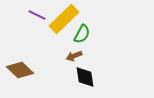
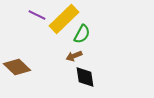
brown diamond: moved 3 px left, 3 px up
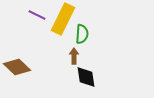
yellow rectangle: moved 1 px left; rotated 20 degrees counterclockwise
green semicircle: rotated 24 degrees counterclockwise
brown arrow: rotated 112 degrees clockwise
black diamond: moved 1 px right
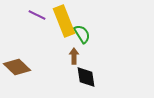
yellow rectangle: moved 1 px right, 2 px down; rotated 48 degrees counterclockwise
green semicircle: rotated 36 degrees counterclockwise
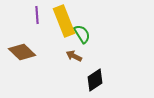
purple line: rotated 60 degrees clockwise
brown arrow: rotated 63 degrees counterclockwise
brown diamond: moved 5 px right, 15 px up
black diamond: moved 9 px right, 3 px down; rotated 65 degrees clockwise
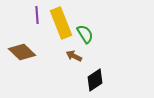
yellow rectangle: moved 3 px left, 2 px down
green semicircle: moved 3 px right
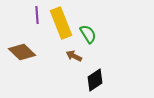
green semicircle: moved 3 px right
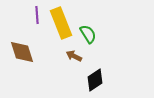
brown diamond: rotated 28 degrees clockwise
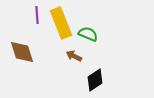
green semicircle: rotated 36 degrees counterclockwise
